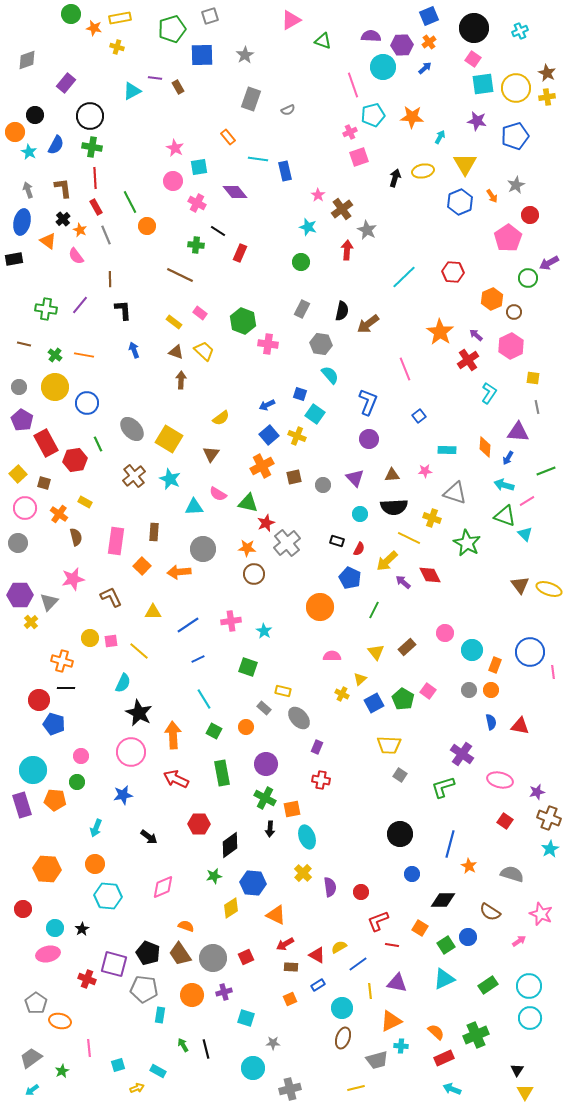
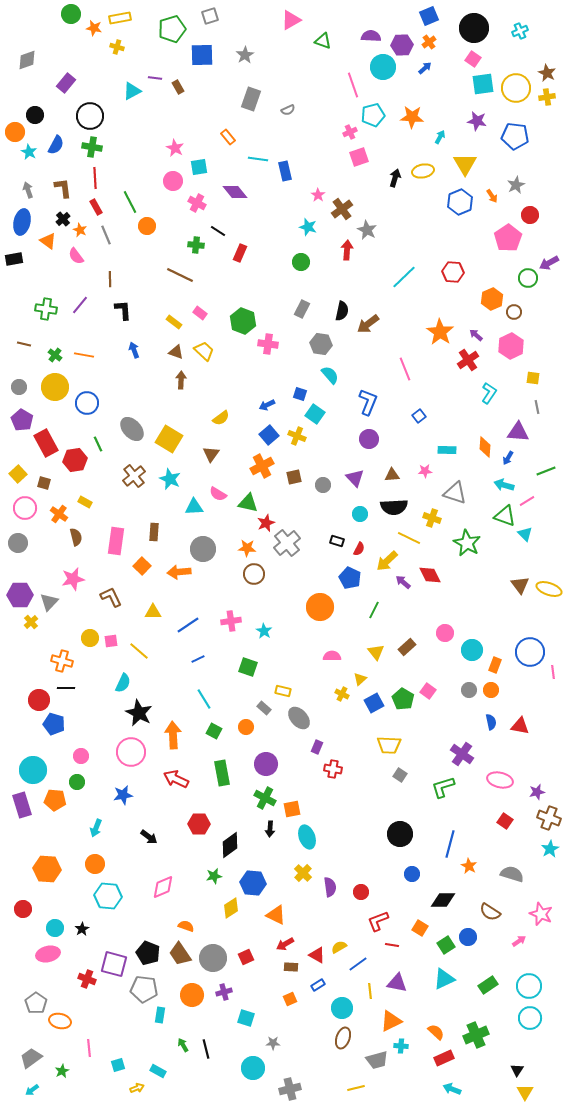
blue pentagon at (515, 136): rotated 24 degrees clockwise
red cross at (321, 780): moved 12 px right, 11 px up
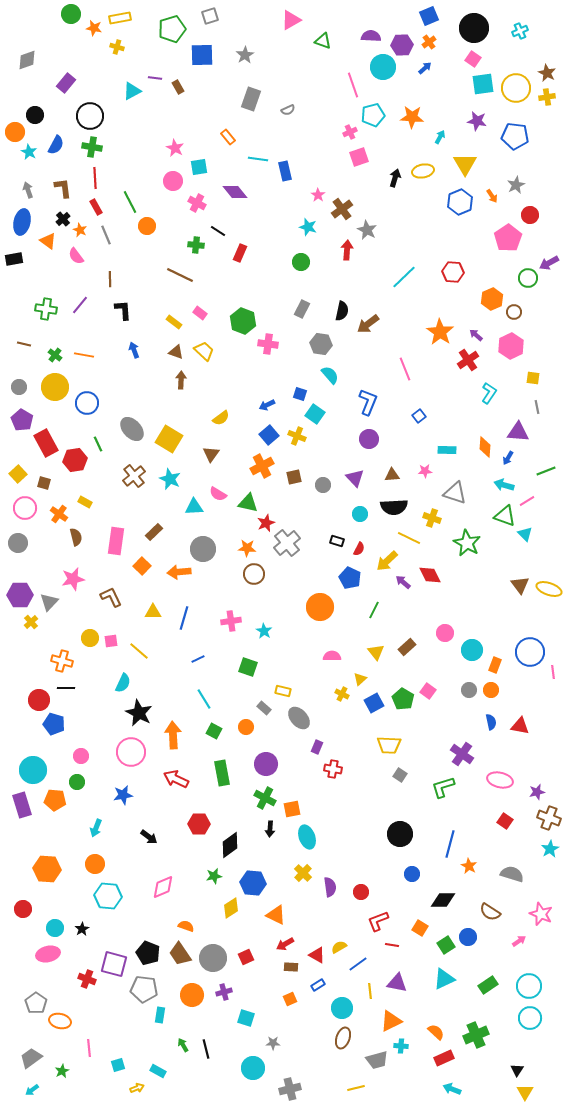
brown rectangle at (154, 532): rotated 42 degrees clockwise
blue line at (188, 625): moved 4 px left, 7 px up; rotated 40 degrees counterclockwise
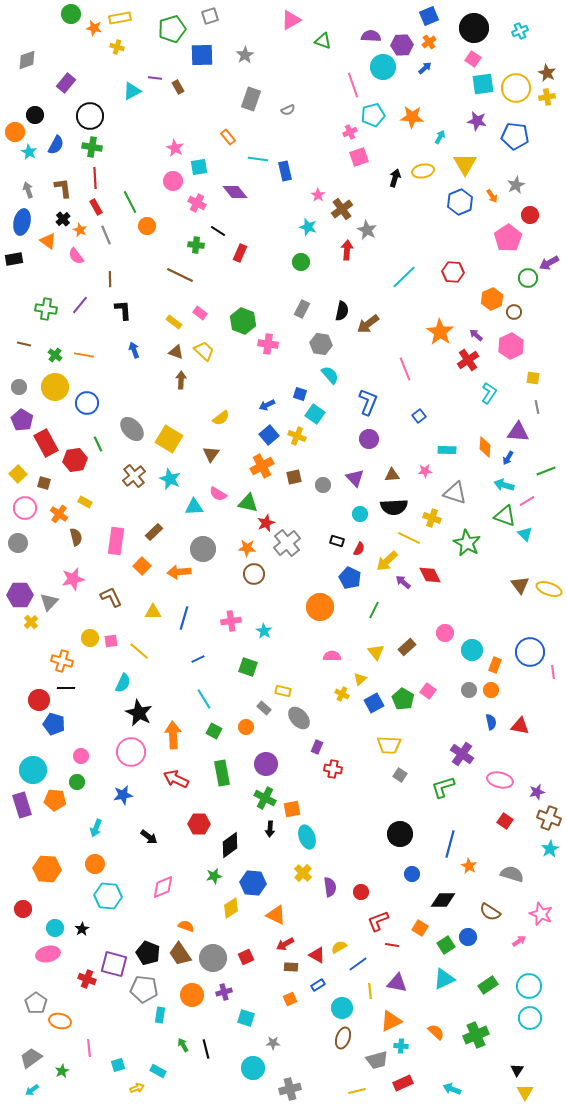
red rectangle at (444, 1058): moved 41 px left, 25 px down
yellow line at (356, 1088): moved 1 px right, 3 px down
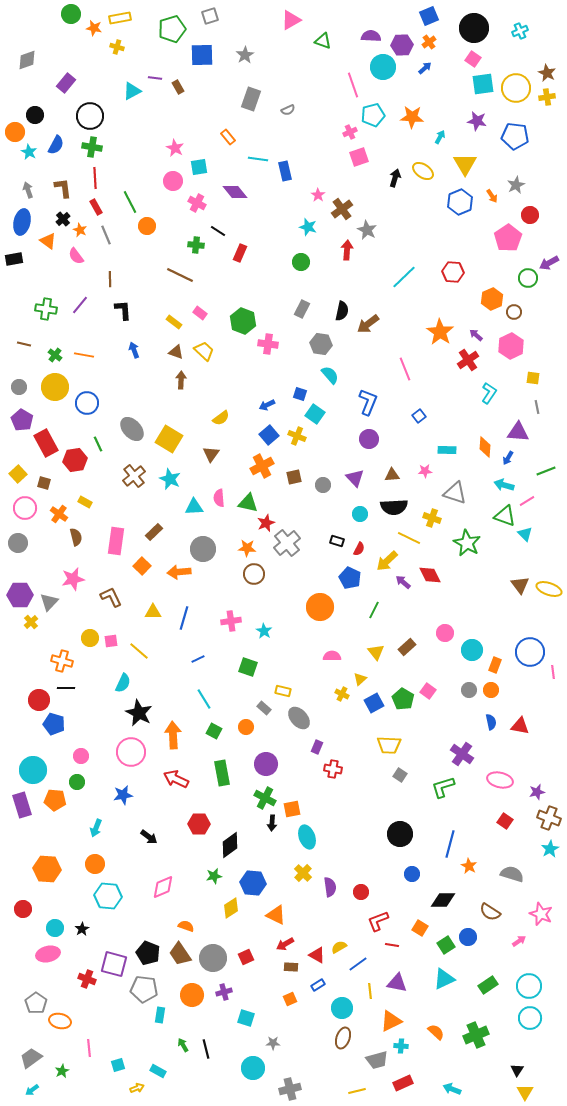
yellow ellipse at (423, 171): rotated 45 degrees clockwise
pink semicircle at (218, 494): moved 1 px right, 4 px down; rotated 54 degrees clockwise
black arrow at (270, 829): moved 2 px right, 6 px up
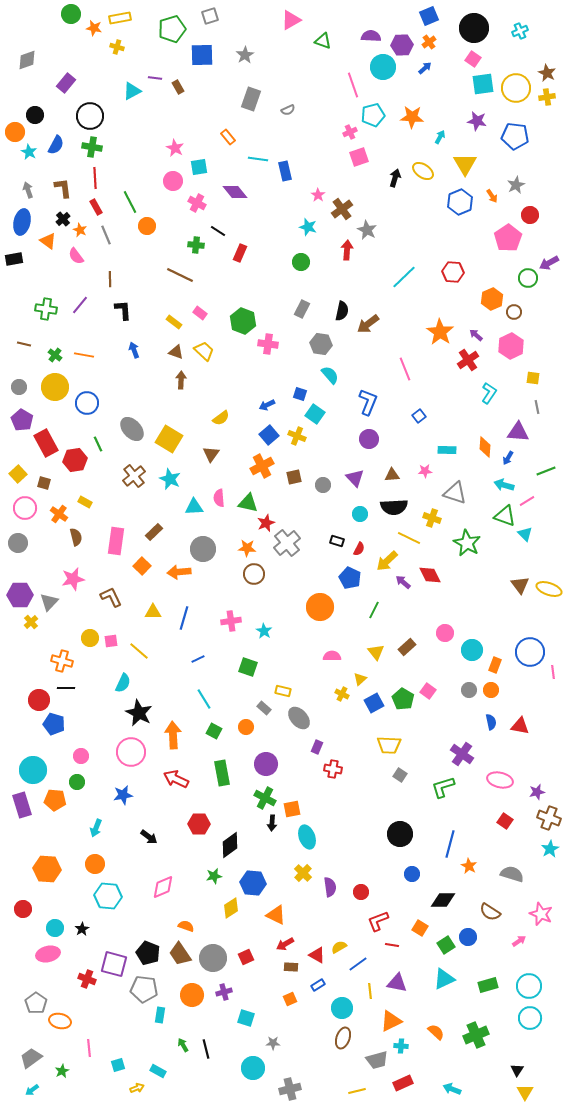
green rectangle at (488, 985): rotated 18 degrees clockwise
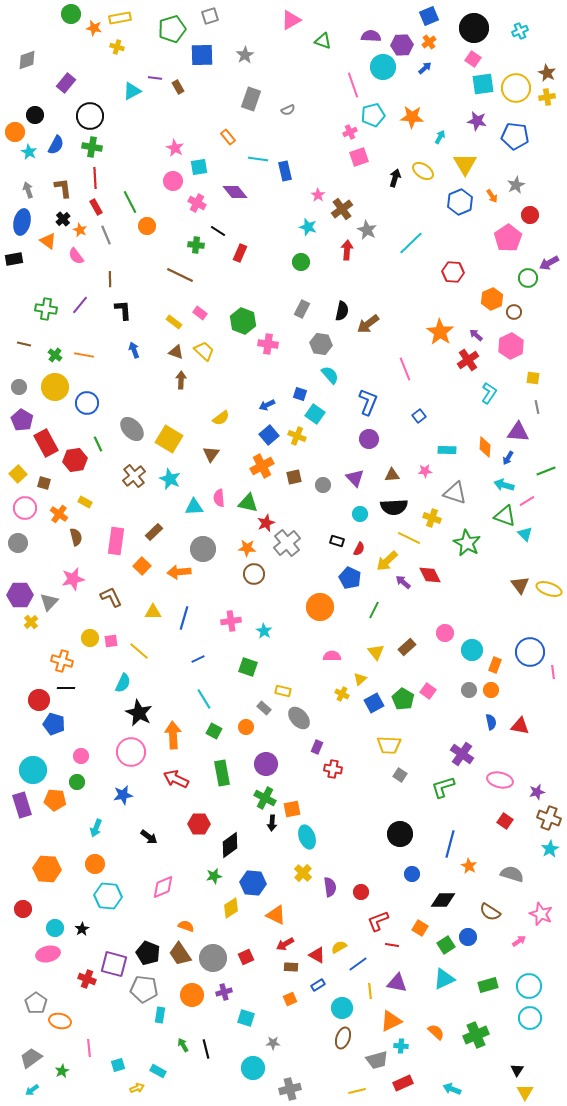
cyan line at (404, 277): moved 7 px right, 34 px up
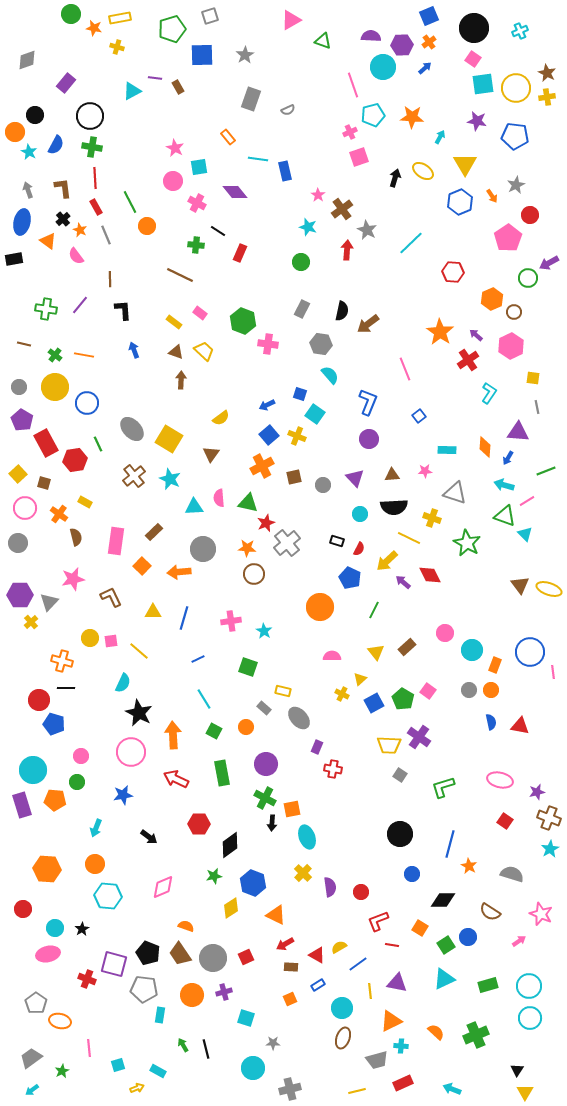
purple cross at (462, 754): moved 43 px left, 17 px up
blue hexagon at (253, 883): rotated 15 degrees clockwise
